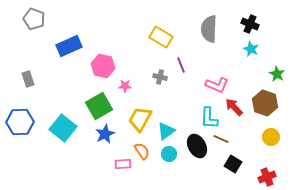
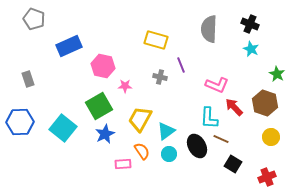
yellow rectangle: moved 5 px left, 3 px down; rotated 15 degrees counterclockwise
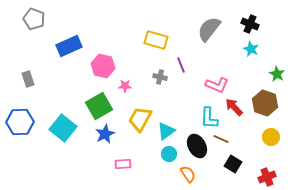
gray semicircle: rotated 36 degrees clockwise
orange semicircle: moved 46 px right, 23 px down
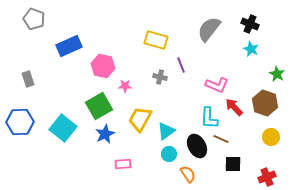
black square: rotated 30 degrees counterclockwise
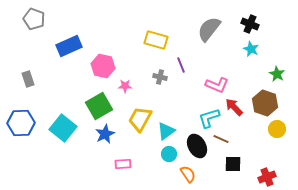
cyan L-shape: rotated 70 degrees clockwise
blue hexagon: moved 1 px right, 1 px down
yellow circle: moved 6 px right, 8 px up
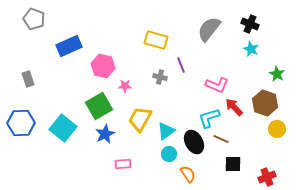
black ellipse: moved 3 px left, 4 px up
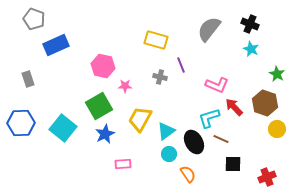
blue rectangle: moved 13 px left, 1 px up
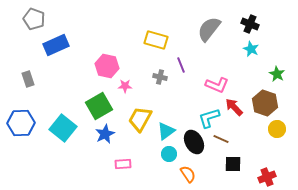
pink hexagon: moved 4 px right
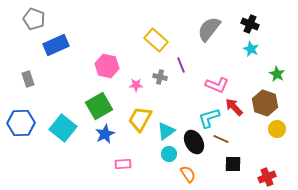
yellow rectangle: rotated 25 degrees clockwise
pink star: moved 11 px right, 1 px up
